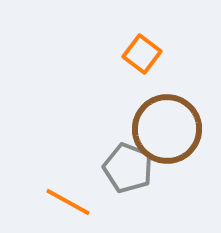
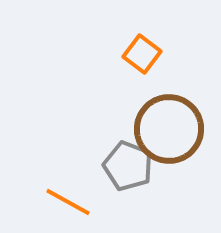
brown circle: moved 2 px right
gray pentagon: moved 2 px up
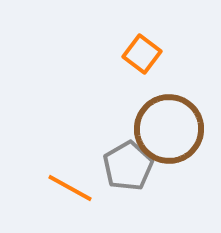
gray pentagon: rotated 21 degrees clockwise
orange line: moved 2 px right, 14 px up
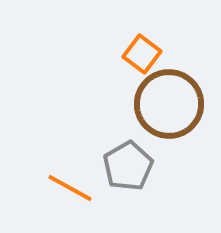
brown circle: moved 25 px up
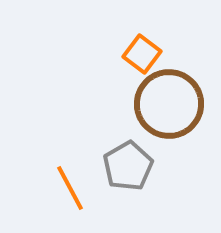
orange line: rotated 33 degrees clockwise
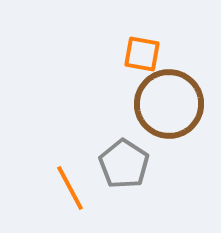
orange square: rotated 27 degrees counterclockwise
gray pentagon: moved 4 px left, 2 px up; rotated 9 degrees counterclockwise
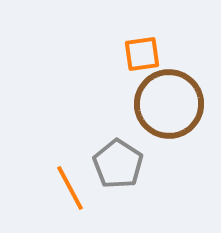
orange square: rotated 18 degrees counterclockwise
gray pentagon: moved 6 px left
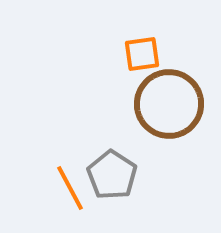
gray pentagon: moved 6 px left, 11 px down
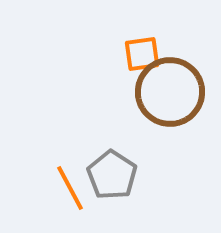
brown circle: moved 1 px right, 12 px up
